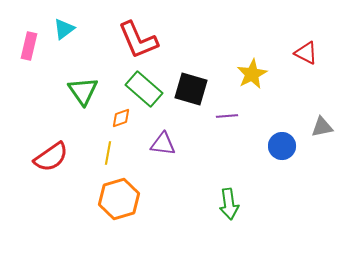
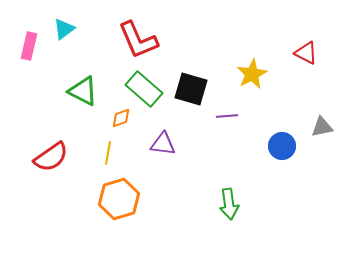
green triangle: rotated 28 degrees counterclockwise
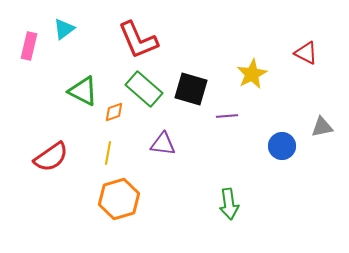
orange diamond: moved 7 px left, 6 px up
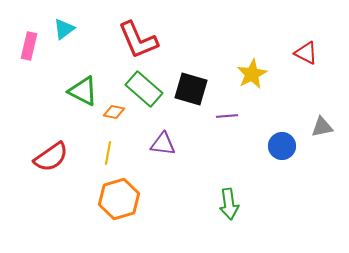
orange diamond: rotated 30 degrees clockwise
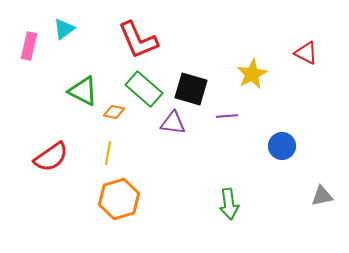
gray triangle: moved 69 px down
purple triangle: moved 10 px right, 21 px up
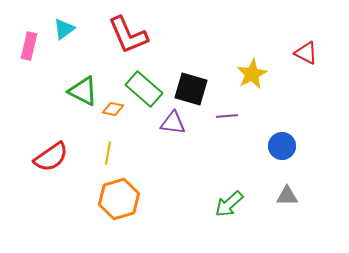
red L-shape: moved 10 px left, 5 px up
orange diamond: moved 1 px left, 3 px up
gray triangle: moved 35 px left; rotated 10 degrees clockwise
green arrow: rotated 56 degrees clockwise
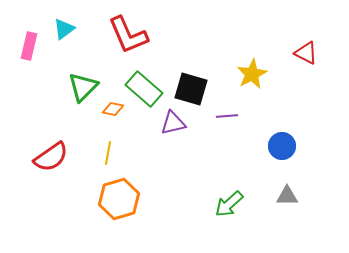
green triangle: moved 4 px up; rotated 48 degrees clockwise
purple triangle: rotated 20 degrees counterclockwise
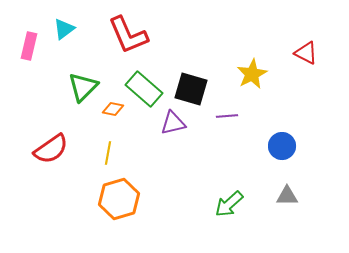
red semicircle: moved 8 px up
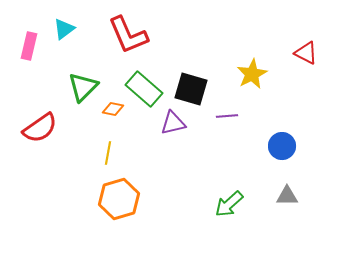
red semicircle: moved 11 px left, 21 px up
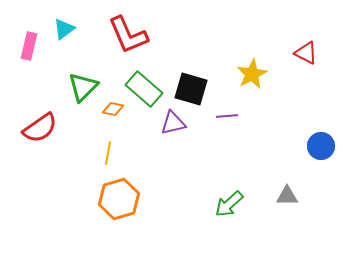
blue circle: moved 39 px right
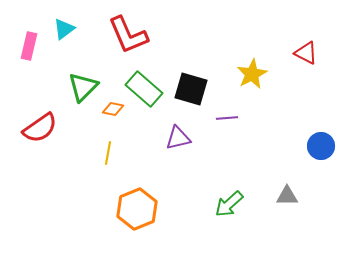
purple line: moved 2 px down
purple triangle: moved 5 px right, 15 px down
orange hexagon: moved 18 px right, 10 px down; rotated 6 degrees counterclockwise
